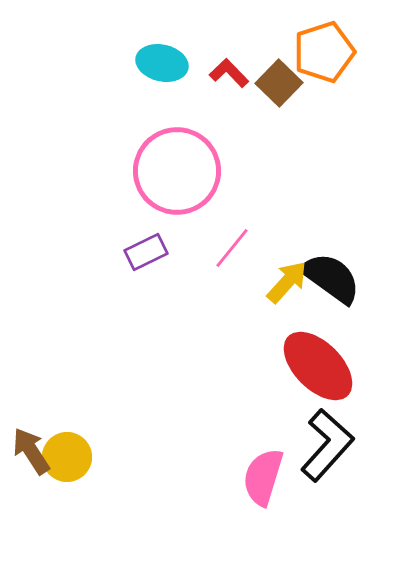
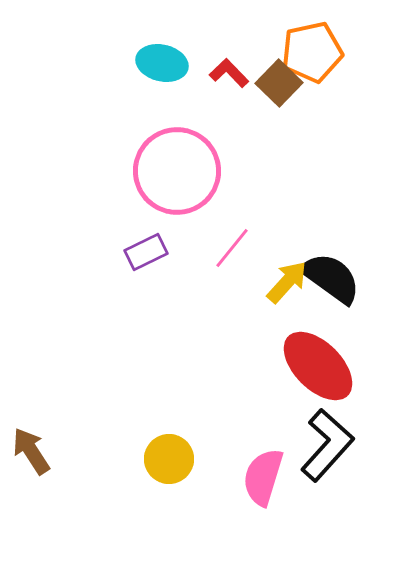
orange pentagon: moved 12 px left; rotated 6 degrees clockwise
yellow circle: moved 102 px right, 2 px down
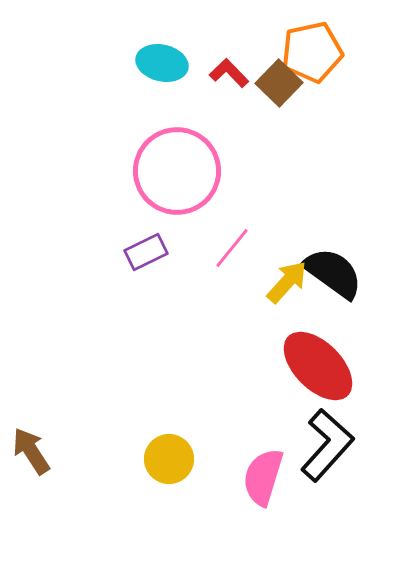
black semicircle: moved 2 px right, 5 px up
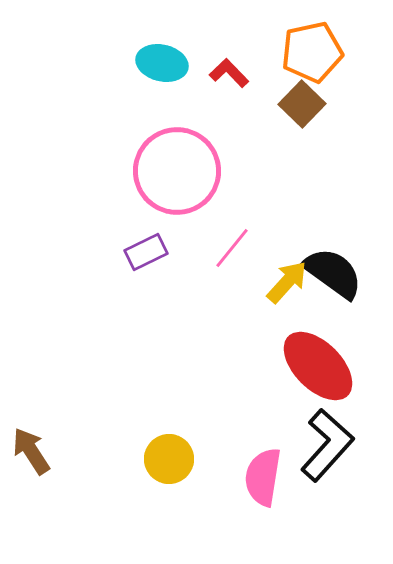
brown square: moved 23 px right, 21 px down
pink semicircle: rotated 8 degrees counterclockwise
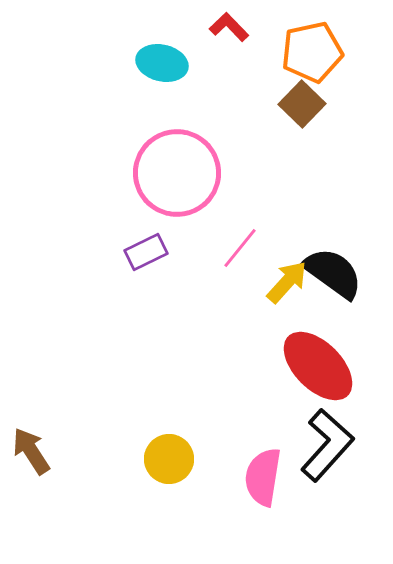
red L-shape: moved 46 px up
pink circle: moved 2 px down
pink line: moved 8 px right
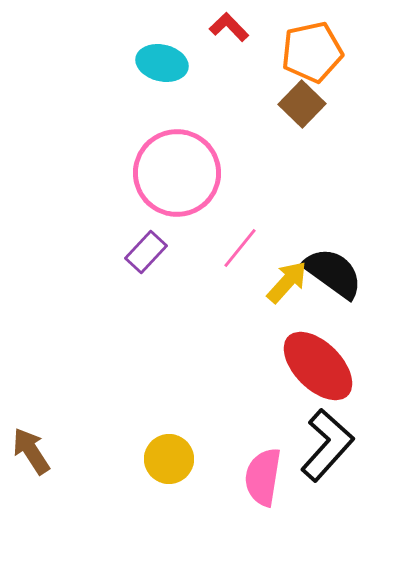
purple rectangle: rotated 21 degrees counterclockwise
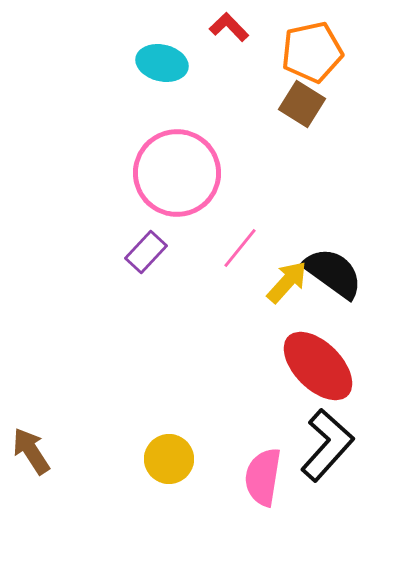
brown square: rotated 12 degrees counterclockwise
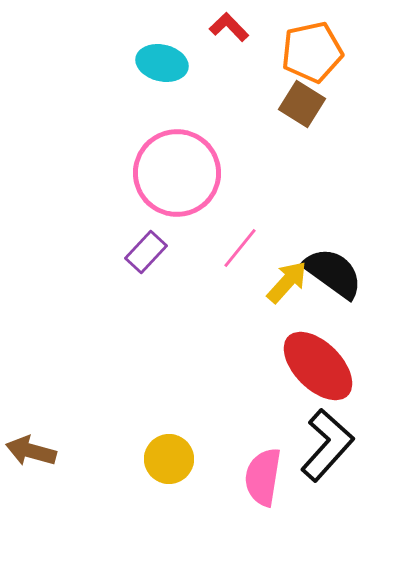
brown arrow: rotated 42 degrees counterclockwise
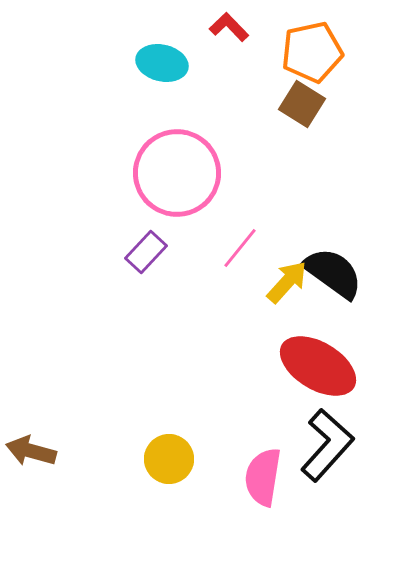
red ellipse: rotated 14 degrees counterclockwise
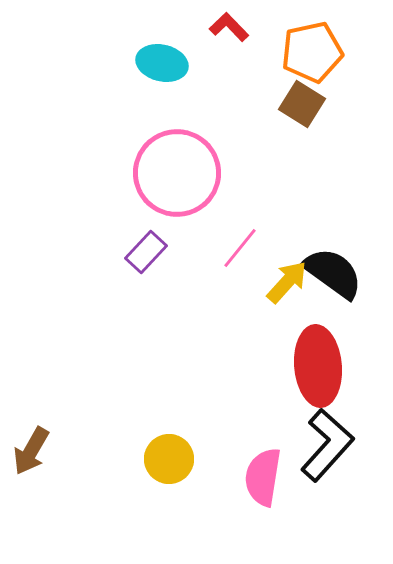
red ellipse: rotated 54 degrees clockwise
brown arrow: rotated 75 degrees counterclockwise
